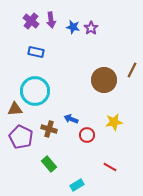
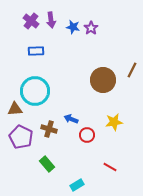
blue rectangle: moved 1 px up; rotated 14 degrees counterclockwise
brown circle: moved 1 px left
green rectangle: moved 2 px left
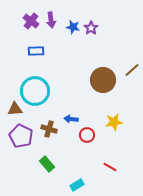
brown line: rotated 21 degrees clockwise
blue arrow: rotated 16 degrees counterclockwise
purple pentagon: moved 1 px up
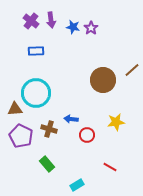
cyan circle: moved 1 px right, 2 px down
yellow star: moved 2 px right
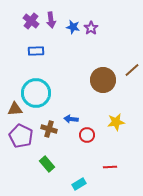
red line: rotated 32 degrees counterclockwise
cyan rectangle: moved 2 px right, 1 px up
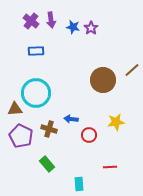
red circle: moved 2 px right
cyan rectangle: rotated 64 degrees counterclockwise
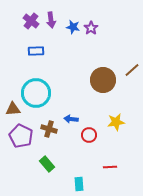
brown triangle: moved 2 px left
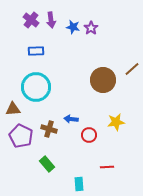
purple cross: moved 1 px up
brown line: moved 1 px up
cyan circle: moved 6 px up
red line: moved 3 px left
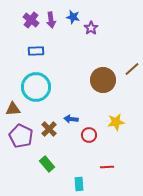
blue star: moved 10 px up
brown cross: rotated 28 degrees clockwise
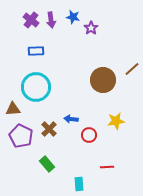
yellow star: moved 1 px up
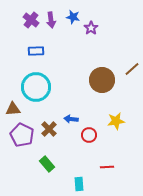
brown circle: moved 1 px left
purple pentagon: moved 1 px right, 1 px up
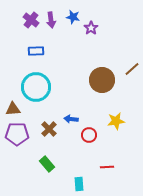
purple pentagon: moved 5 px left, 1 px up; rotated 25 degrees counterclockwise
